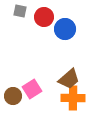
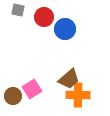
gray square: moved 2 px left, 1 px up
orange cross: moved 5 px right, 3 px up
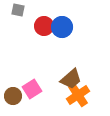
red circle: moved 9 px down
blue circle: moved 3 px left, 2 px up
brown trapezoid: moved 2 px right
orange cross: rotated 35 degrees counterclockwise
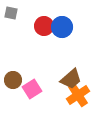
gray square: moved 7 px left, 3 px down
brown circle: moved 16 px up
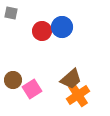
red circle: moved 2 px left, 5 px down
